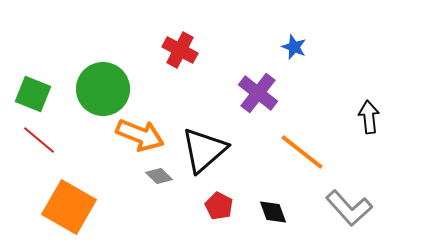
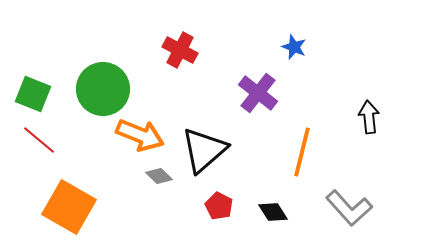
orange line: rotated 66 degrees clockwise
black diamond: rotated 12 degrees counterclockwise
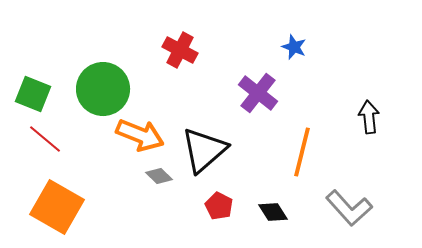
red line: moved 6 px right, 1 px up
orange square: moved 12 px left
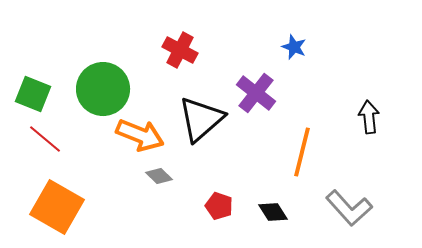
purple cross: moved 2 px left
black triangle: moved 3 px left, 31 px up
red pentagon: rotated 8 degrees counterclockwise
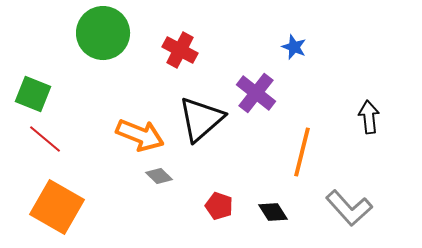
green circle: moved 56 px up
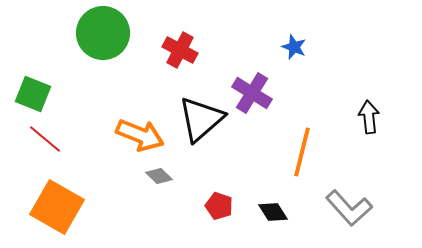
purple cross: moved 4 px left; rotated 6 degrees counterclockwise
